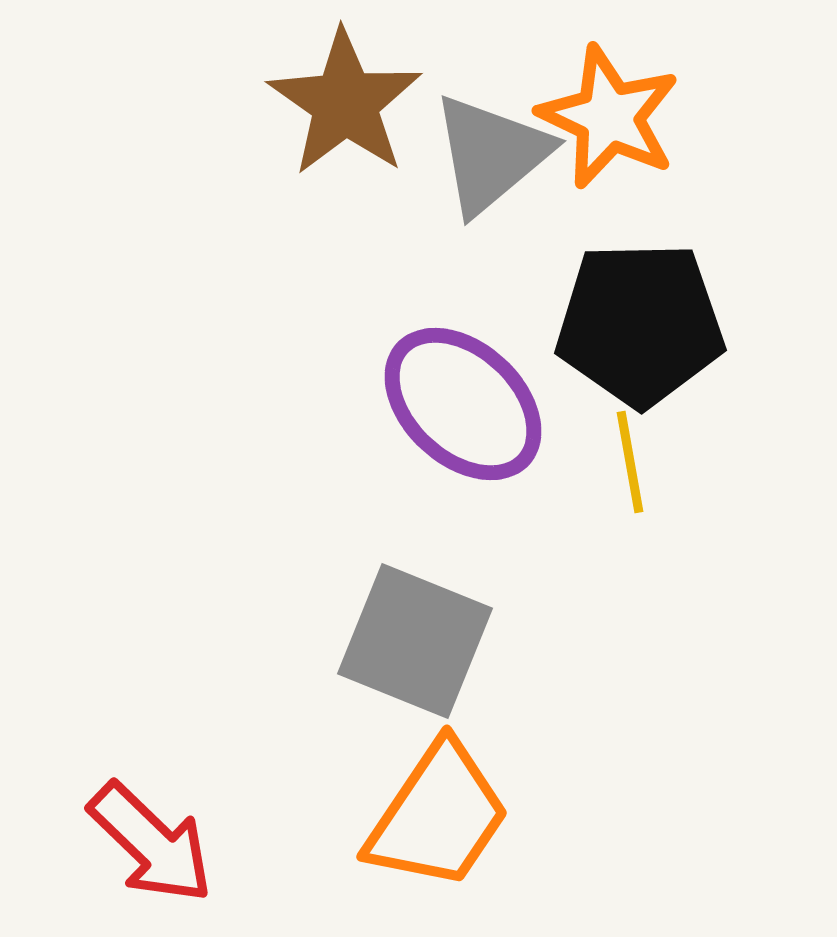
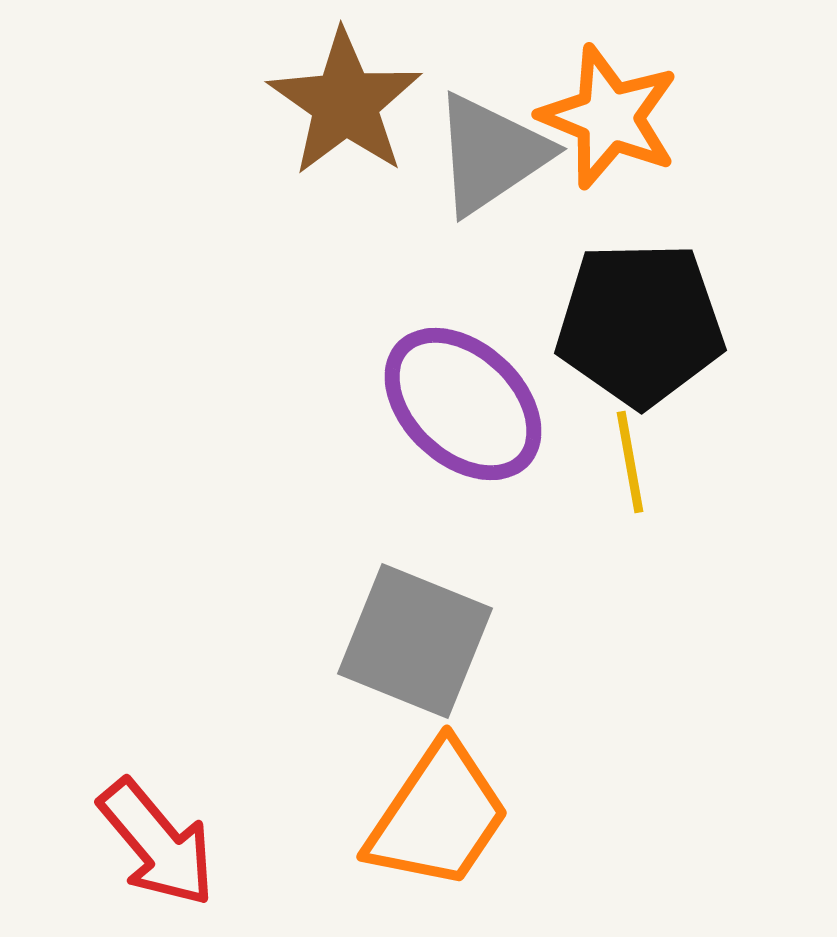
orange star: rotated 3 degrees counterclockwise
gray triangle: rotated 6 degrees clockwise
red arrow: moved 6 px right; rotated 6 degrees clockwise
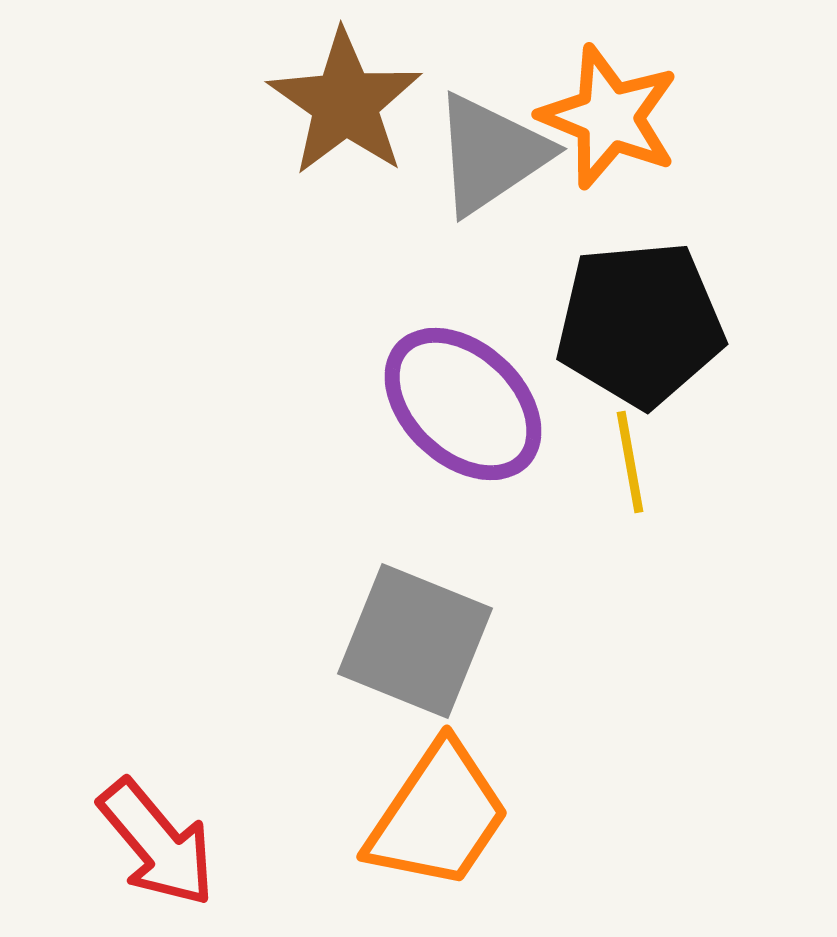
black pentagon: rotated 4 degrees counterclockwise
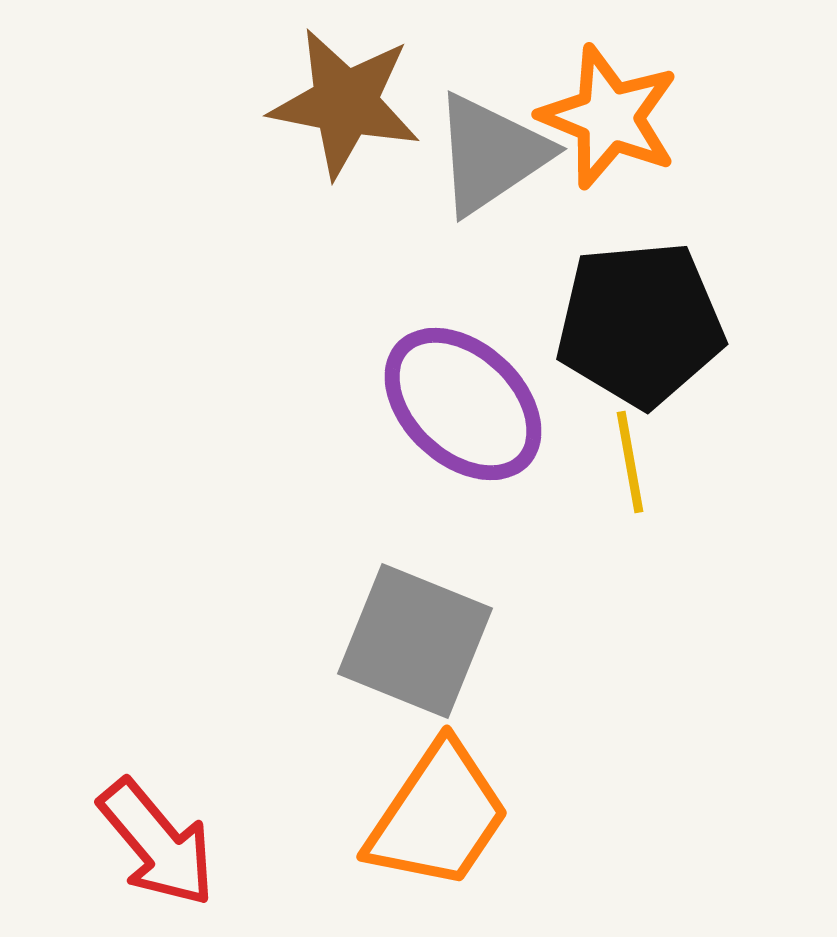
brown star: rotated 24 degrees counterclockwise
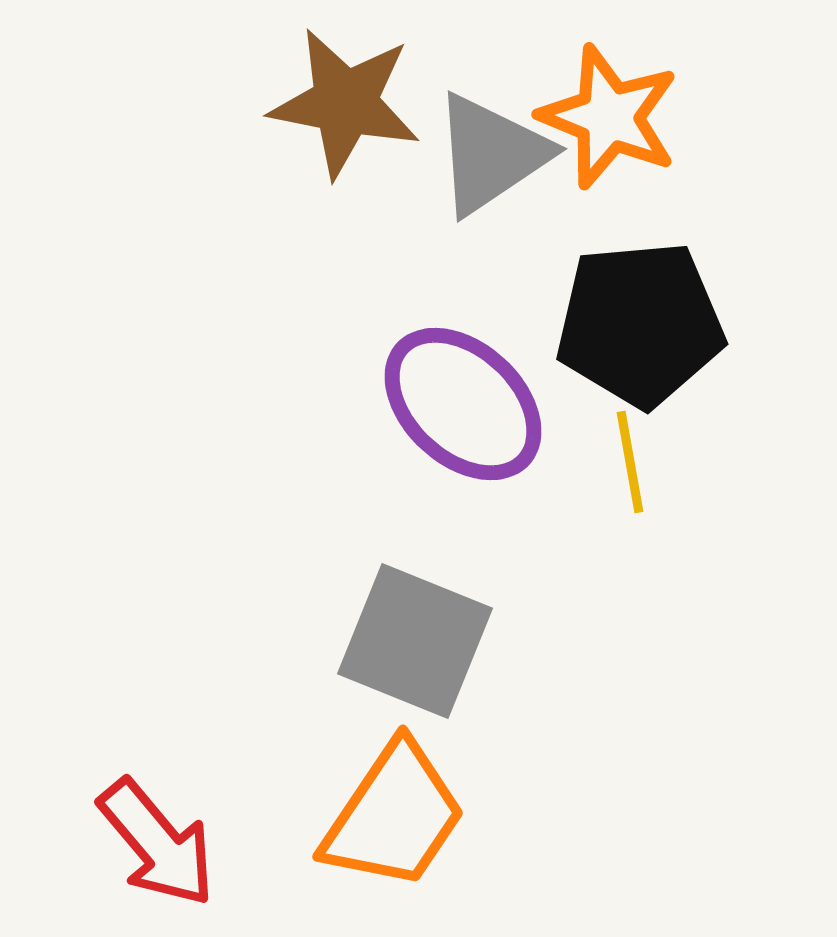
orange trapezoid: moved 44 px left
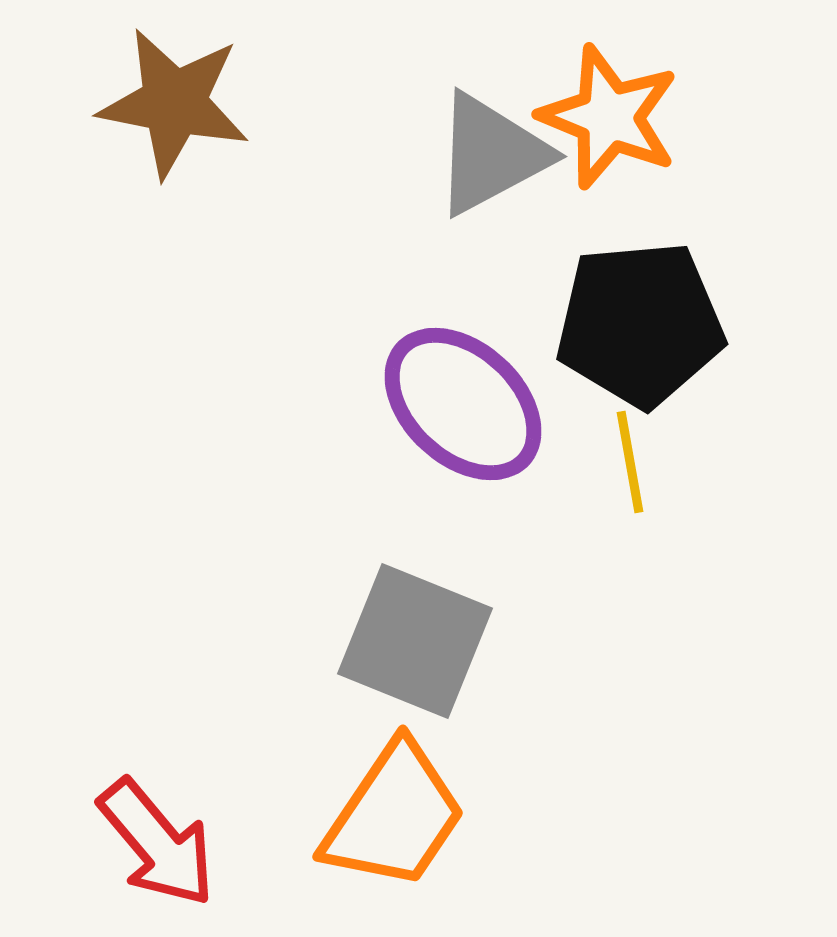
brown star: moved 171 px left
gray triangle: rotated 6 degrees clockwise
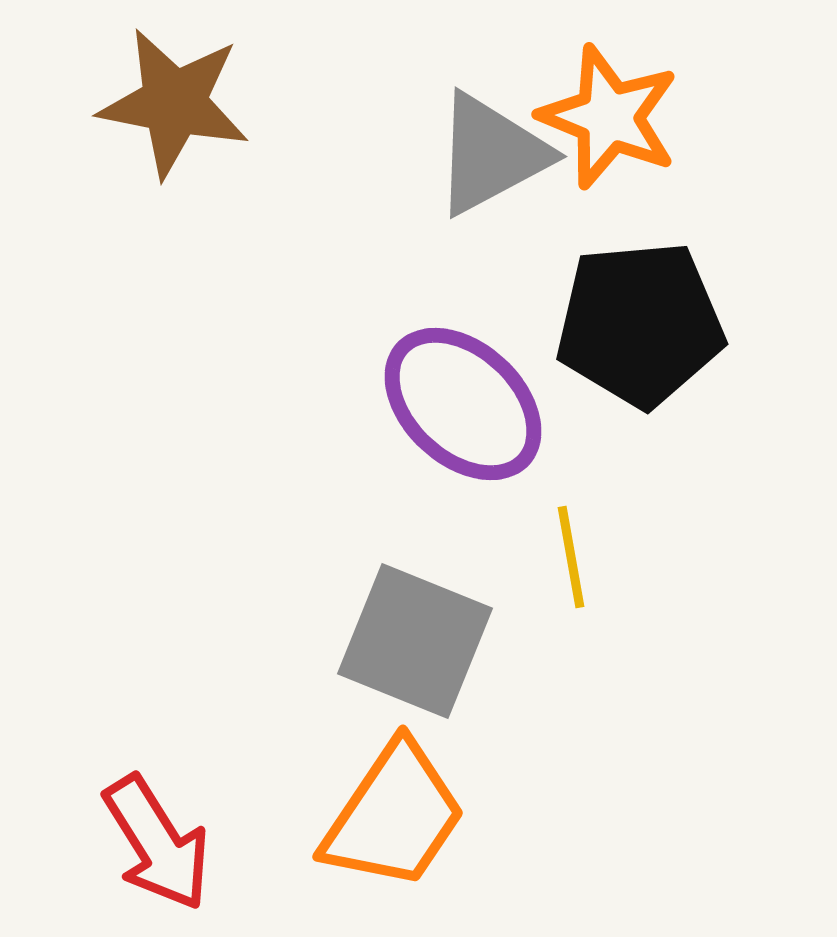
yellow line: moved 59 px left, 95 px down
red arrow: rotated 8 degrees clockwise
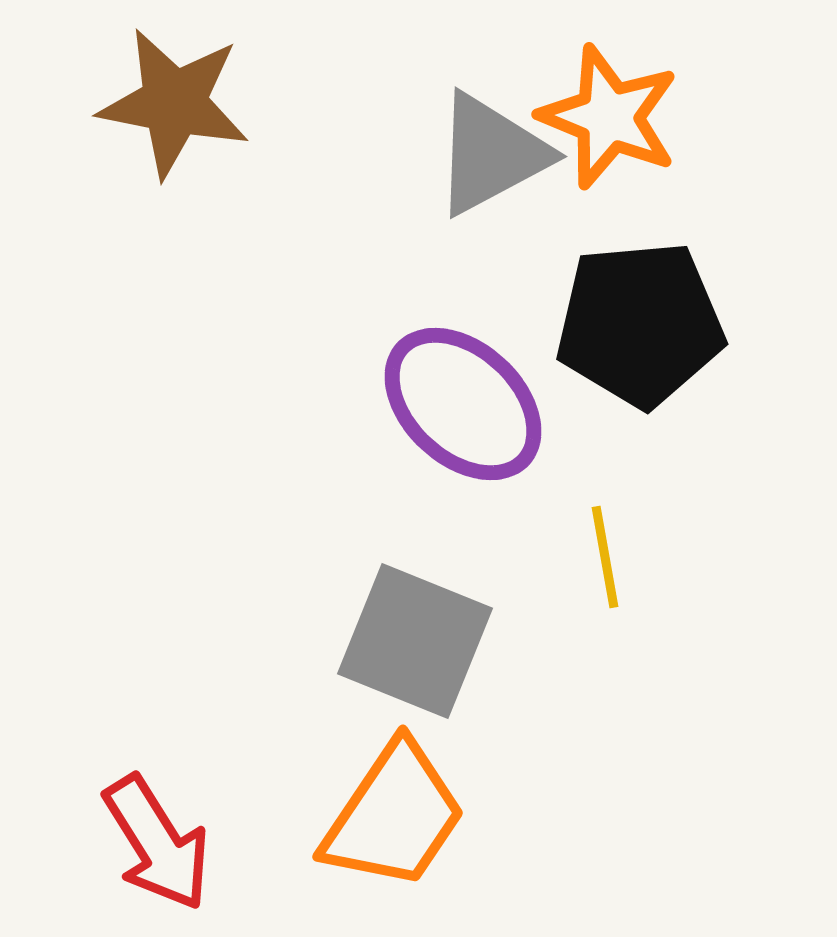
yellow line: moved 34 px right
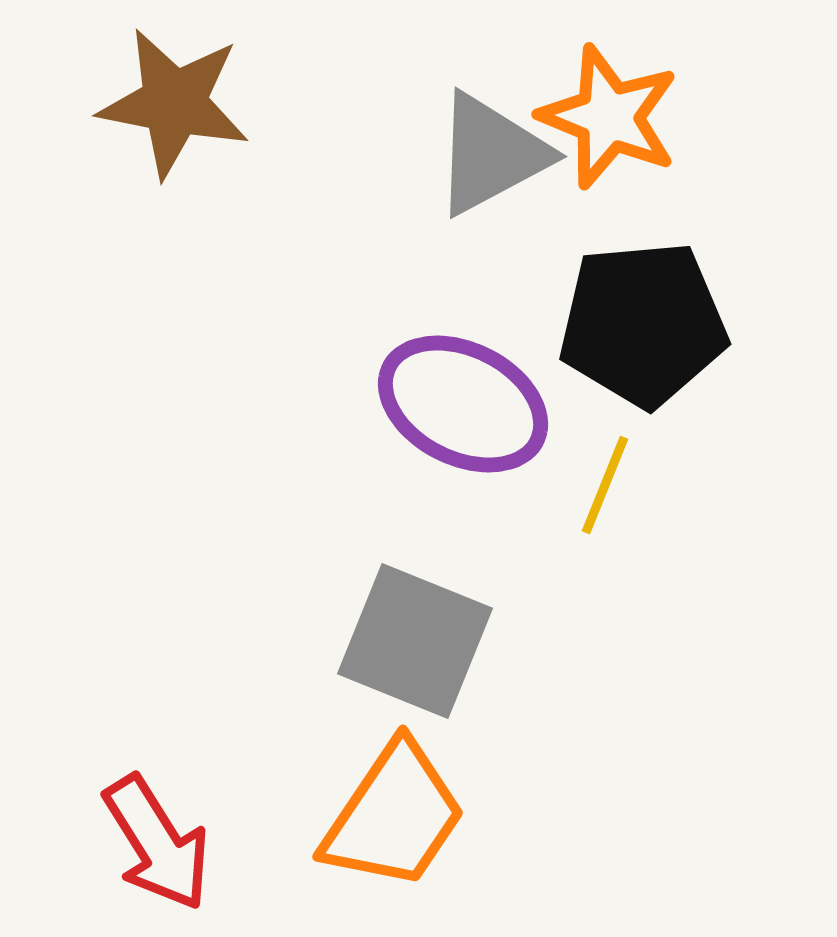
black pentagon: moved 3 px right
purple ellipse: rotated 16 degrees counterclockwise
yellow line: moved 72 px up; rotated 32 degrees clockwise
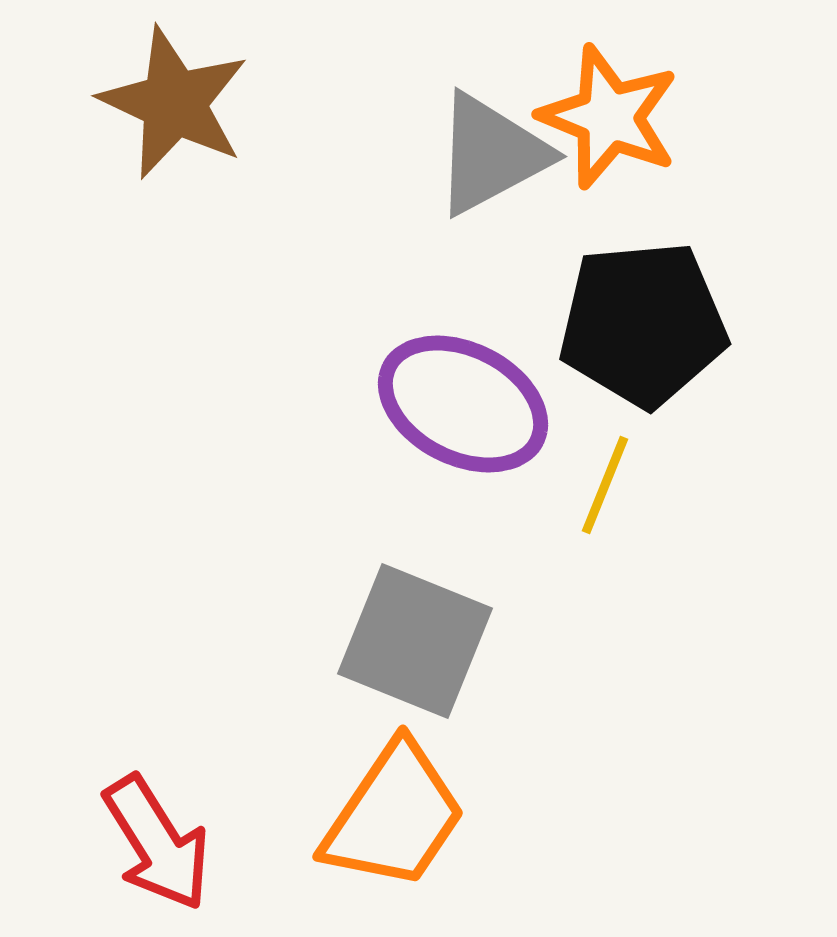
brown star: rotated 14 degrees clockwise
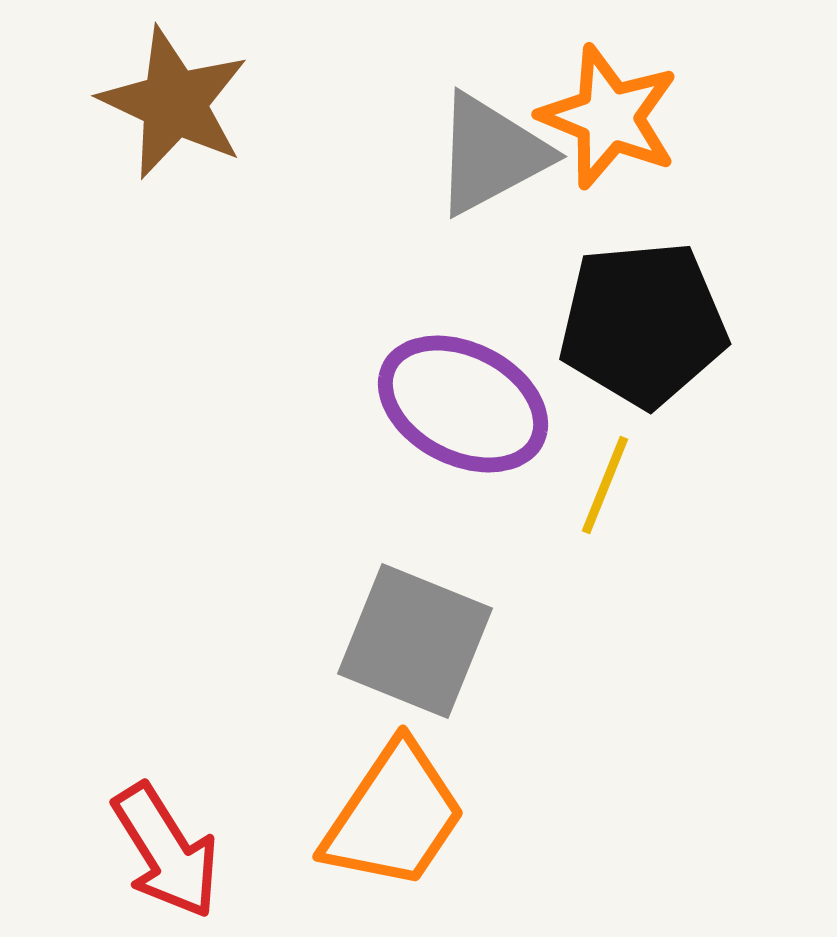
red arrow: moved 9 px right, 8 px down
